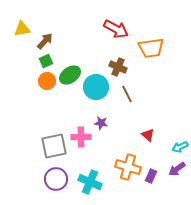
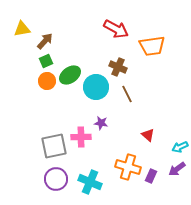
orange trapezoid: moved 1 px right, 2 px up
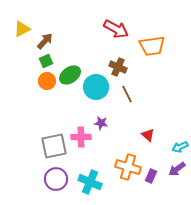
yellow triangle: rotated 18 degrees counterclockwise
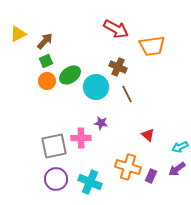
yellow triangle: moved 4 px left, 5 px down
pink cross: moved 1 px down
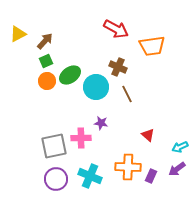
orange cross: rotated 15 degrees counterclockwise
cyan cross: moved 6 px up
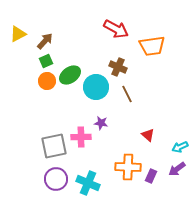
pink cross: moved 1 px up
cyan cross: moved 2 px left, 7 px down
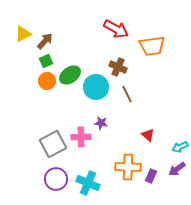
yellow triangle: moved 5 px right
gray square: moved 1 px left, 2 px up; rotated 16 degrees counterclockwise
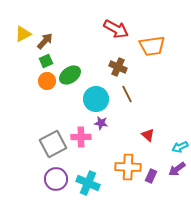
cyan circle: moved 12 px down
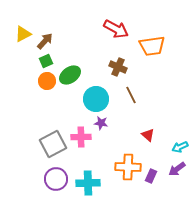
brown line: moved 4 px right, 1 px down
cyan cross: rotated 25 degrees counterclockwise
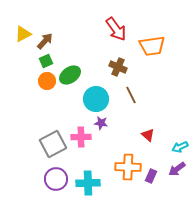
red arrow: rotated 25 degrees clockwise
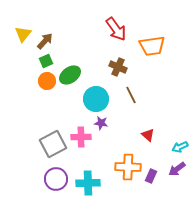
yellow triangle: rotated 24 degrees counterclockwise
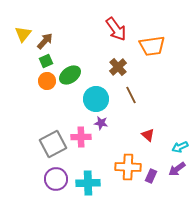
brown cross: rotated 24 degrees clockwise
